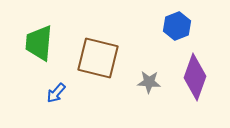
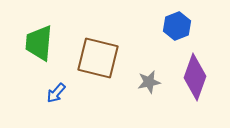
gray star: rotated 15 degrees counterclockwise
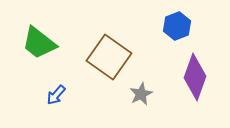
green trapezoid: rotated 57 degrees counterclockwise
brown square: moved 11 px right, 1 px up; rotated 21 degrees clockwise
gray star: moved 8 px left, 12 px down; rotated 15 degrees counterclockwise
blue arrow: moved 2 px down
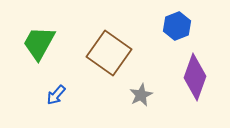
green trapezoid: rotated 81 degrees clockwise
brown square: moved 4 px up
gray star: moved 1 px down
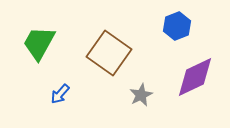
purple diamond: rotated 45 degrees clockwise
blue arrow: moved 4 px right, 1 px up
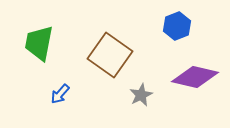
green trapezoid: rotated 18 degrees counterclockwise
brown square: moved 1 px right, 2 px down
purple diamond: rotated 39 degrees clockwise
